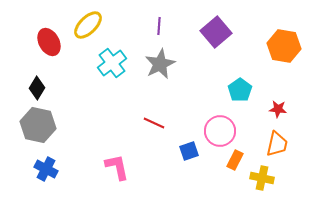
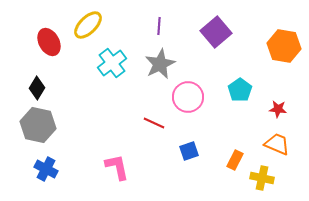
pink circle: moved 32 px left, 34 px up
orange trapezoid: rotated 80 degrees counterclockwise
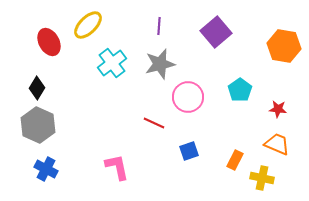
gray star: rotated 12 degrees clockwise
gray hexagon: rotated 12 degrees clockwise
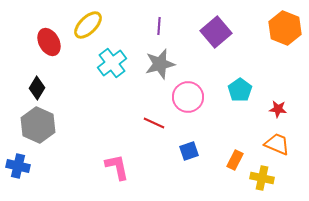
orange hexagon: moved 1 px right, 18 px up; rotated 12 degrees clockwise
blue cross: moved 28 px left, 3 px up; rotated 15 degrees counterclockwise
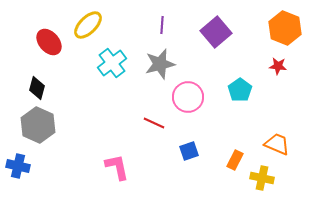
purple line: moved 3 px right, 1 px up
red ellipse: rotated 12 degrees counterclockwise
black diamond: rotated 15 degrees counterclockwise
red star: moved 43 px up
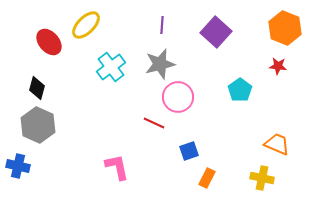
yellow ellipse: moved 2 px left
purple square: rotated 8 degrees counterclockwise
cyan cross: moved 1 px left, 4 px down
pink circle: moved 10 px left
orange rectangle: moved 28 px left, 18 px down
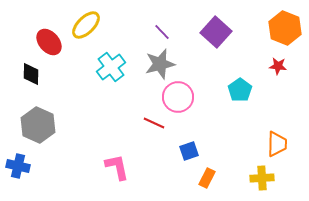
purple line: moved 7 px down; rotated 48 degrees counterclockwise
black diamond: moved 6 px left, 14 px up; rotated 15 degrees counterclockwise
orange trapezoid: rotated 68 degrees clockwise
yellow cross: rotated 15 degrees counterclockwise
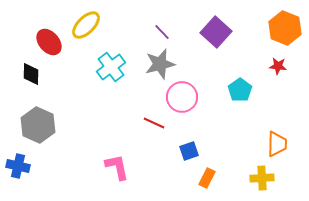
pink circle: moved 4 px right
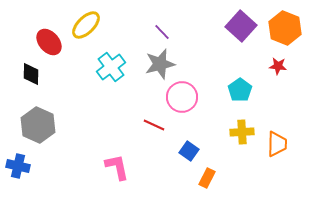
purple square: moved 25 px right, 6 px up
red line: moved 2 px down
blue square: rotated 36 degrees counterclockwise
yellow cross: moved 20 px left, 46 px up
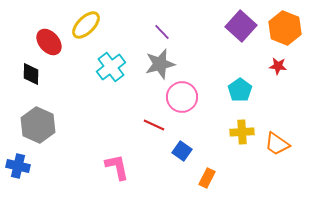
orange trapezoid: rotated 124 degrees clockwise
blue square: moved 7 px left
